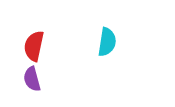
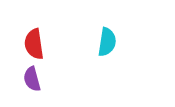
red semicircle: moved 2 px up; rotated 20 degrees counterclockwise
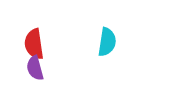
purple semicircle: moved 3 px right, 11 px up
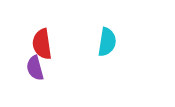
red semicircle: moved 8 px right
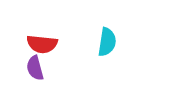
red semicircle: rotated 76 degrees counterclockwise
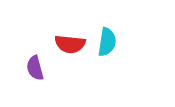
red semicircle: moved 28 px right
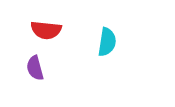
red semicircle: moved 24 px left, 14 px up
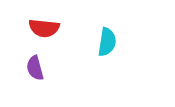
red semicircle: moved 2 px left, 2 px up
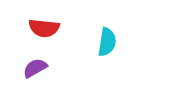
purple semicircle: rotated 75 degrees clockwise
